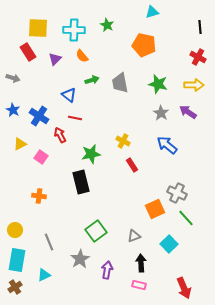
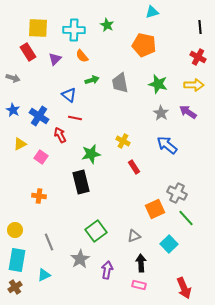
red rectangle at (132, 165): moved 2 px right, 2 px down
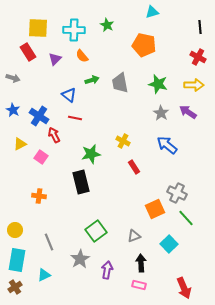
red arrow at (60, 135): moved 6 px left
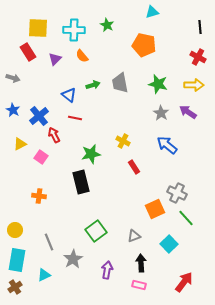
green arrow at (92, 80): moved 1 px right, 5 px down
blue cross at (39, 116): rotated 18 degrees clockwise
gray star at (80, 259): moved 7 px left
red arrow at (184, 288): moved 6 px up; rotated 120 degrees counterclockwise
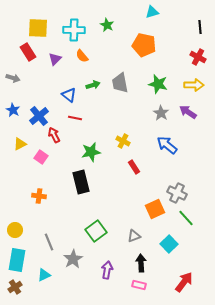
green star at (91, 154): moved 2 px up
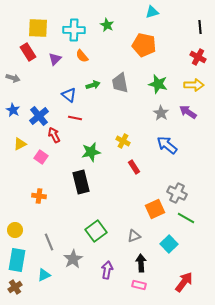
green line at (186, 218): rotated 18 degrees counterclockwise
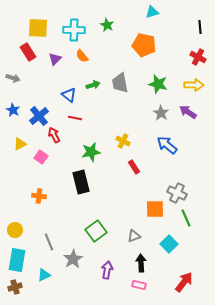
orange square at (155, 209): rotated 24 degrees clockwise
green line at (186, 218): rotated 36 degrees clockwise
brown cross at (15, 287): rotated 16 degrees clockwise
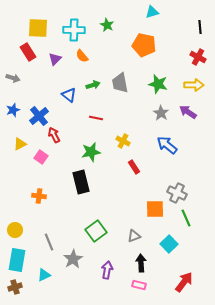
blue star at (13, 110): rotated 24 degrees clockwise
red line at (75, 118): moved 21 px right
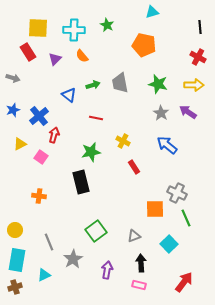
red arrow at (54, 135): rotated 42 degrees clockwise
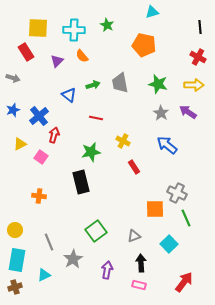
red rectangle at (28, 52): moved 2 px left
purple triangle at (55, 59): moved 2 px right, 2 px down
